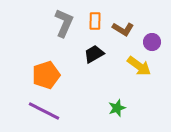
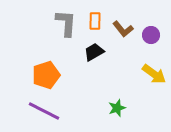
gray L-shape: moved 2 px right; rotated 20 degrees counterclockwise
brown L-shape: rotated 20 degrees clockwise
purple circle: moved 1 px left, 7 px up
black trapezoid: moved 2 px up
yellow arrow: moved 15 px right, 8 px down
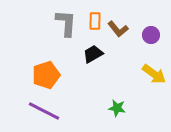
brown L-shape: moved 5 px left
black trapezoid: moved 1 px left, 2 px down
green star: rotated 30 degrees clockwise
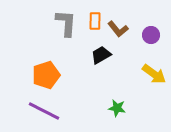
black trapezoid: moved 8 px right, 1 px down
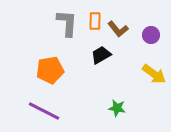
gray L-shape: moved 1 px right
orange pentagon: moved 4 px right, 5 px up; rotated 8 degrees clockwise
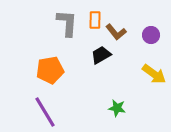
orange rectangle: moved 1 px up
brown L-shape: moved 2 px left, 3 px down
purple line: moved 1 px right, 1 px down; rotated 32 degrees clockwise
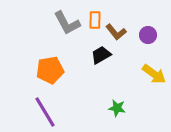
gray L-shape: rotated 148 degrees clockwise
purple circle: moved 3 px left
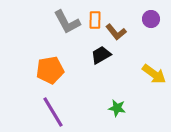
gray L-shape: moved 1 px up
purple circle: moved 3 px right, 16 px up
purple line: moved 8 px right
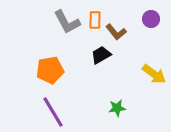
green star: rotated 18 degrees counterclockwise
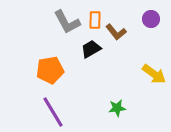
black trapezoid: moved 10 px left, 6 px up
